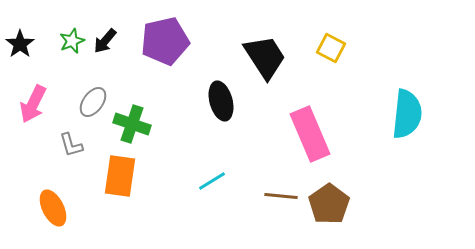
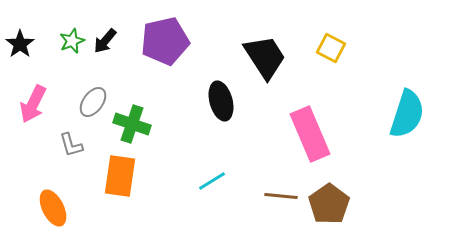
cyan semicircle: rotated 12 degrees clockwise
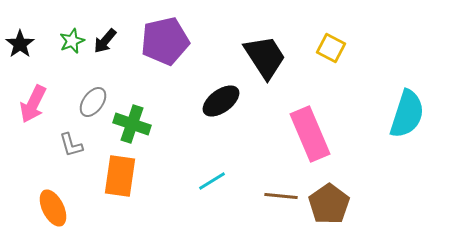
black ellipse: rotated 69 degrees clockwise
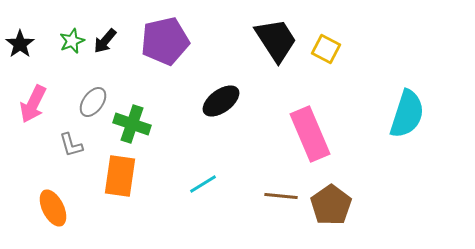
yellow square: moved 5 px left, 1 px down
black trapezoid: moved 11 px right, 17 px up
cyan line: moved 9 px left, 3 px down
brown pentagon: moved 2 px right, 1 px down
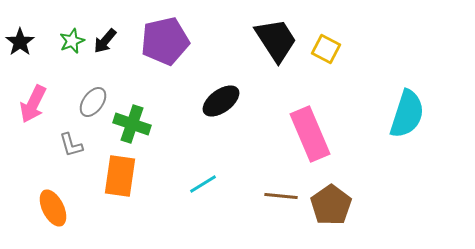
black star: moved 2 px up
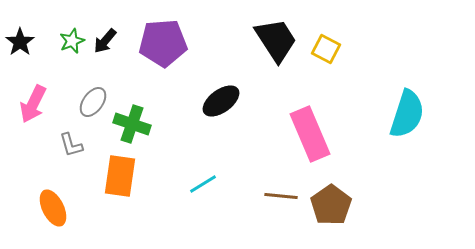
purple pentagon: moved 2 px left, 2 px down; rotated 9 degrees clockwise
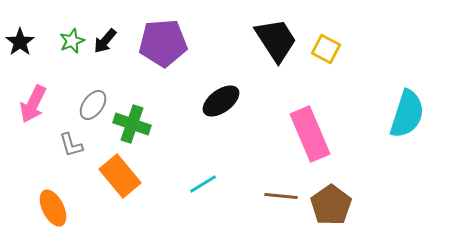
gray ellipse: moved 3 px down
orange rectangle: rotated 48 degrees counterclockwise
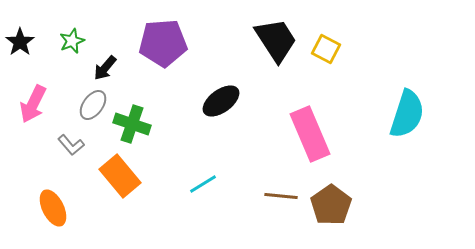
black arrow: moved 27 px down
gray L-shape: rotated 24 degrees counterclockwise
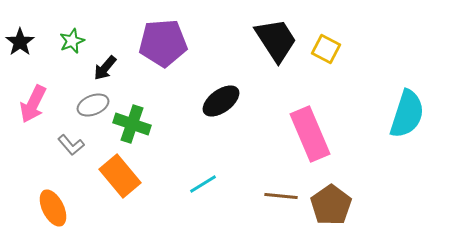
gray ellipse: rotated 32 degrees clockwise
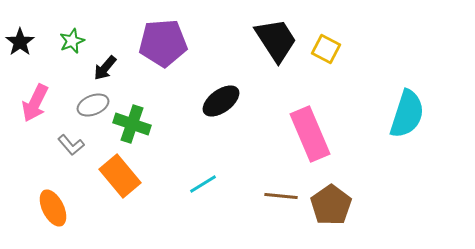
pink arrow: moved 2 px right, 1 px up
